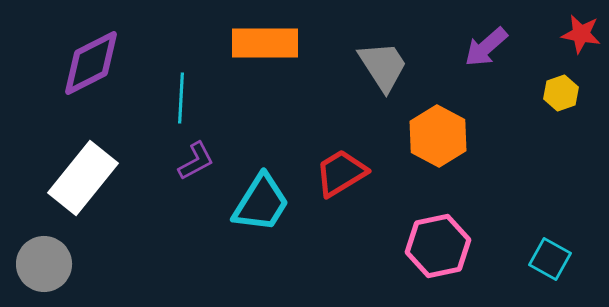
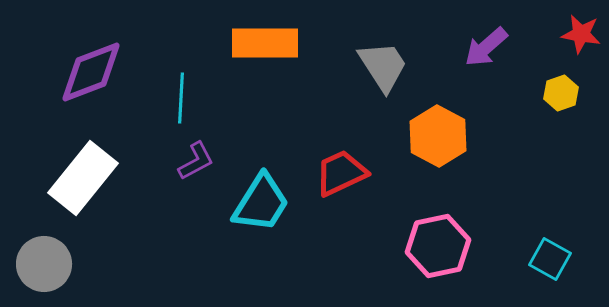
purple diamond: moved 9 px down; rotated 6 degrees clockwise
red trapezoid: rotated 6 degrees clockwise
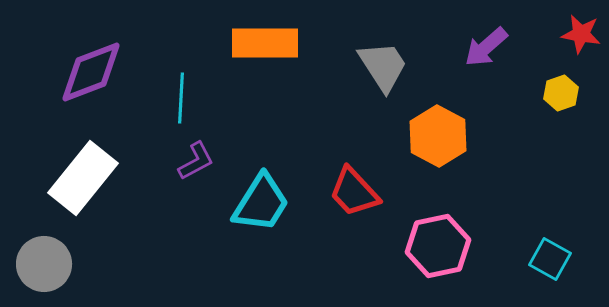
red trapezoid: moved 13 px right, 19 px down; rotated 108 degrees counterclockwise
